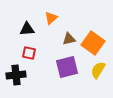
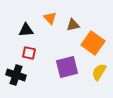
orange triangle: moved 1 px left; rotated 32 degrees counterclockwise
black triangle: moved 1 px left, 1 px down
brown triangle: moved 4 px right, 14 px up
yellow semicircle: moved 1 px right, 2 px down
black cross: rotated 24 degrees clockwise
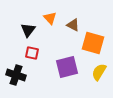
brown triangle: rotated 40 degrees clockwise
black triangle: moved 2 px right; rotated 49 degrees counterclockwise
orange square: rotated 20 degrees counterclockwise
red square: moved 3 px right
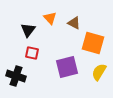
brown triangle: moved 1 px right, 2 px up
black cross: moved 1 px down
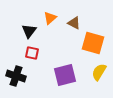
orange triangle: rotated 32 degrees clockwise
black triangle: moved 1 px right, 1 px down
purple square: moved 2 px left, 8 px down
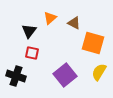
purple square: rotated 25 degrees counterclockwise
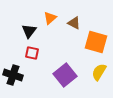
orange square: moved 3 px right, 1 px up
black cross: moved 3 px left, 1 px up
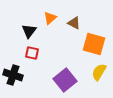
orange square: moved 2 px left, 2 px down
purple square: moved 5 px down
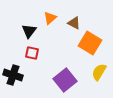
orange square: moved 4 px left, 1 px up; rotated 15 degrees clockwise
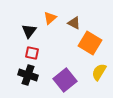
black cross: moved 15 px right
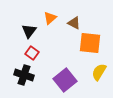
orange square: rotated 25 degrees counterclockwise
red square: rotated 24 degrees clockwise
black cross: moved 4 px left
